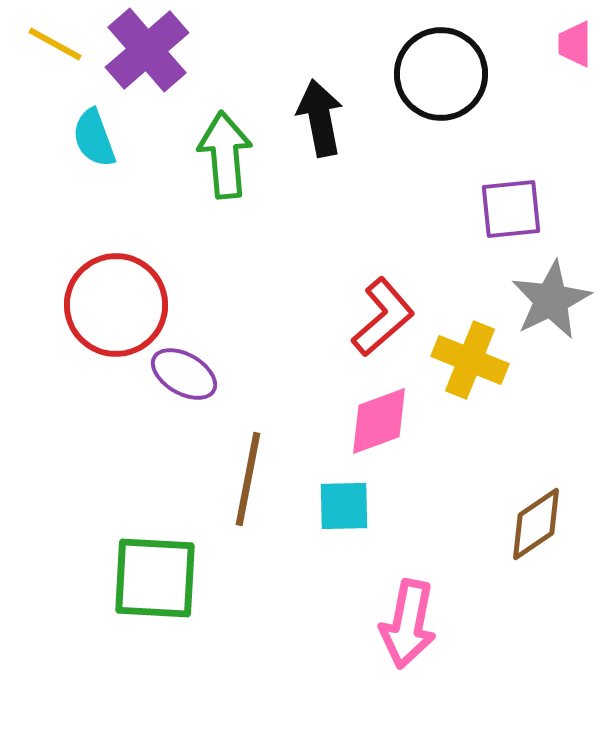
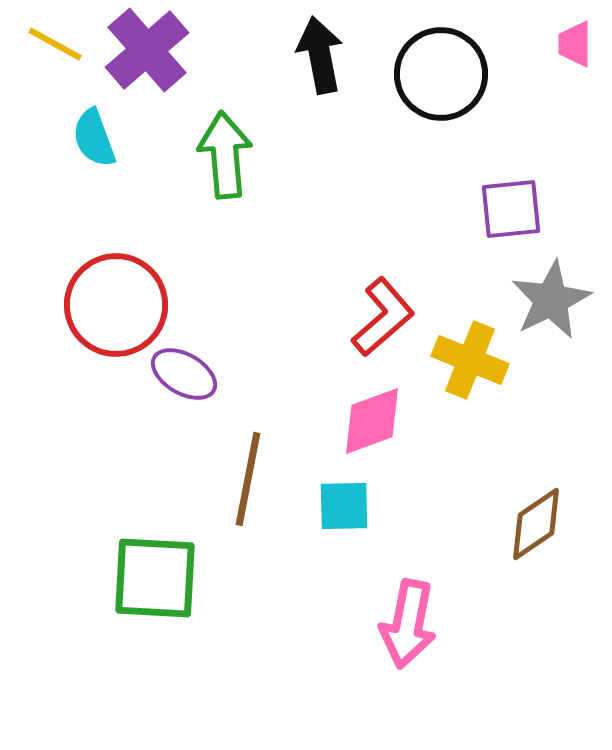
black arrow: moved 63 px up
pink diamond: moved 7 px left
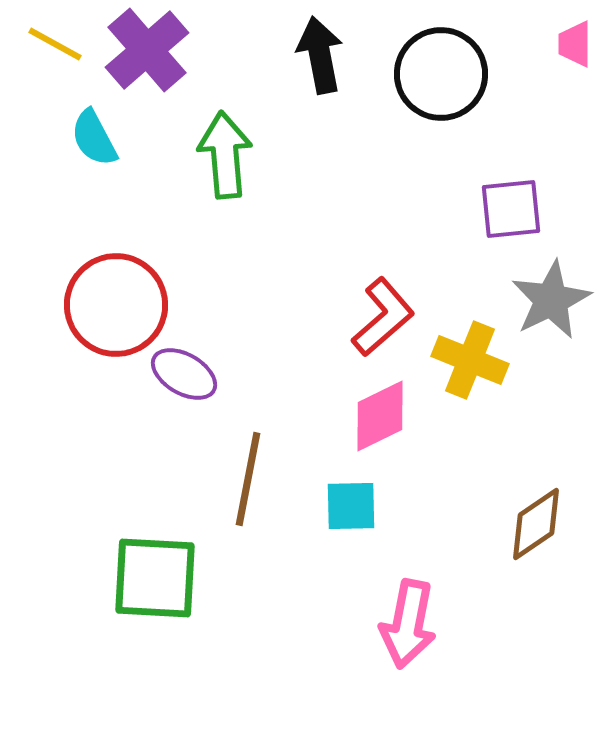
cyan semicircle: rotated 8 degrees counterclockwise
pink diamond: moved 8 px right, 5 px up; rotated 6 degrees counterclockwise
cyan square: moved 7 px right
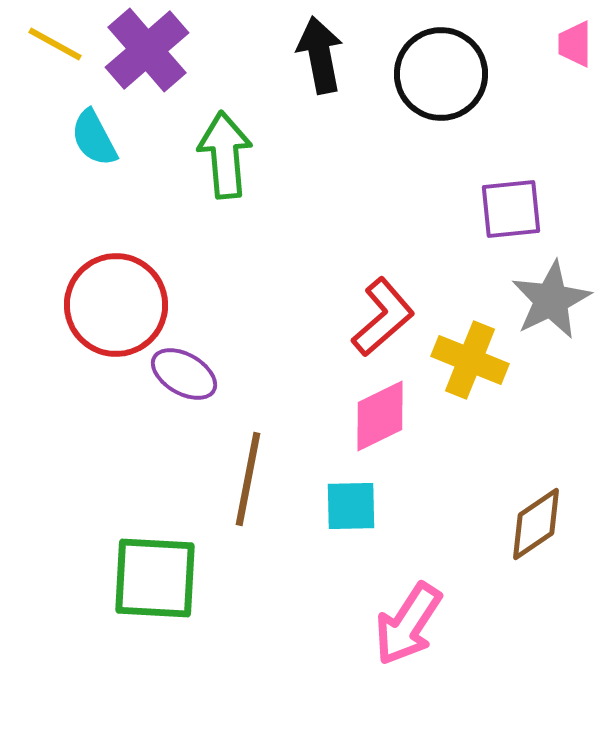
pink arrow: rotated 22 degrees clockwise
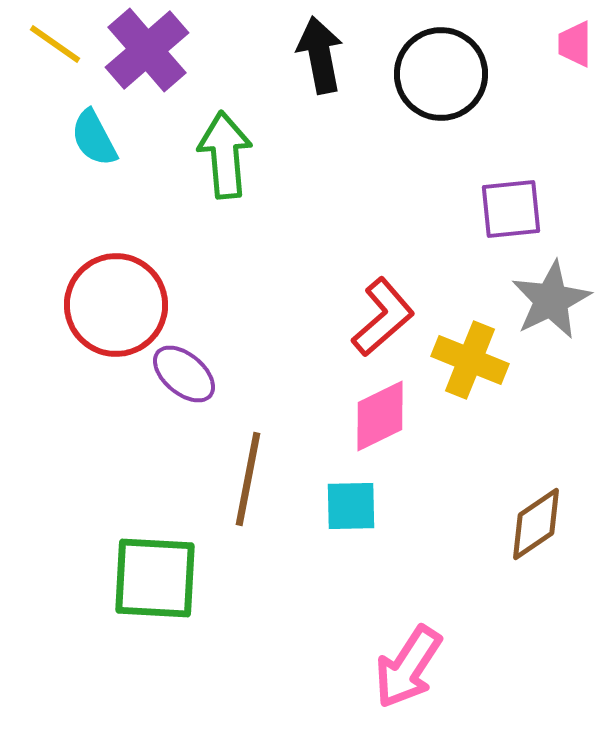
yellow line: rotated 6 degrees clockwise
purple ellipse: rotated 10 degrees clockwise
pink arrow: moved 43 px down
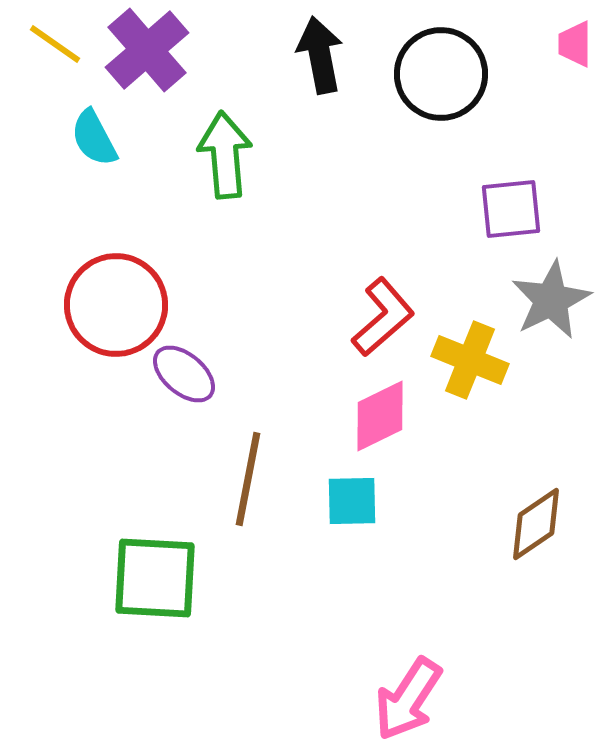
cyan square: moved 1 px right, 5 px up
pink arrow: moved 32 px down
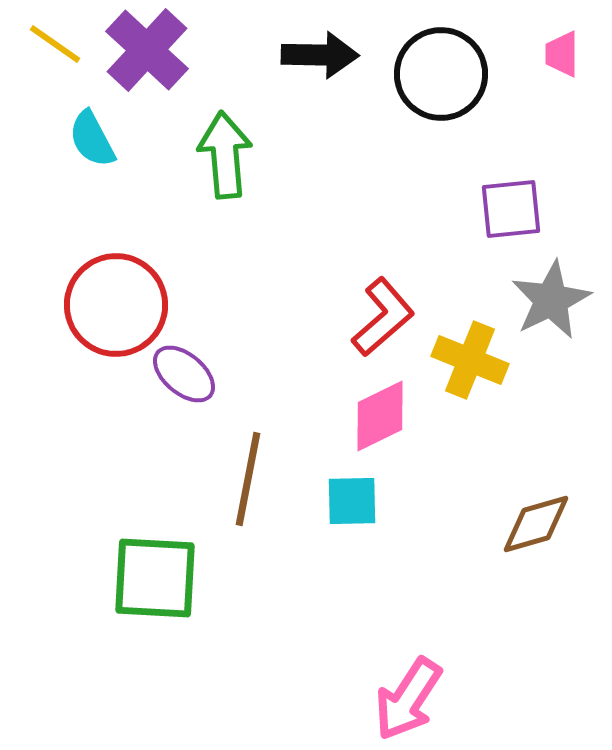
pink trapezoid: moved 13 px left, 10 px down
purple cross: rotated 6 degrees counterclockwise
black arrow: rotated 102 degrees clockwise
cyan semicircle: moved 2 px left, 1 px down
brown diamond: rotated 18 degrees clockwise
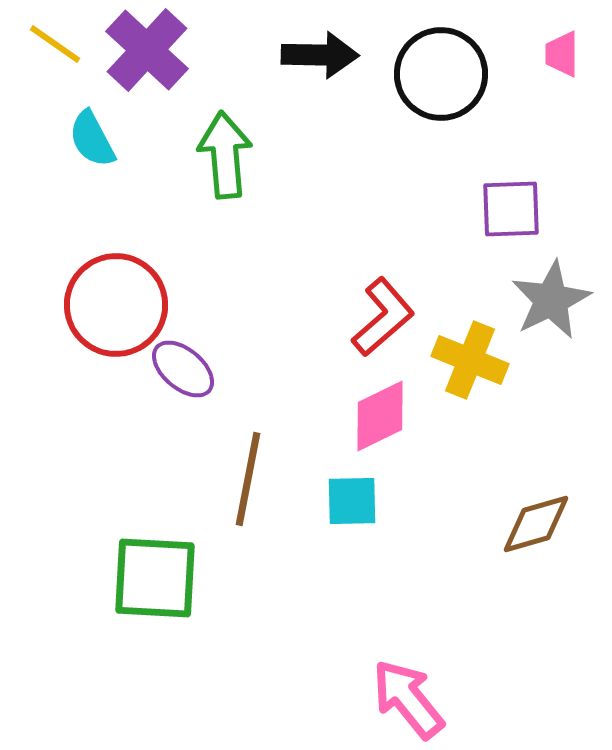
purple square: rotated 4 degrees clockwise
purple ellipse: moved 1 px left, 5 px up
pink arrow: rotated 108 degrees clockwise
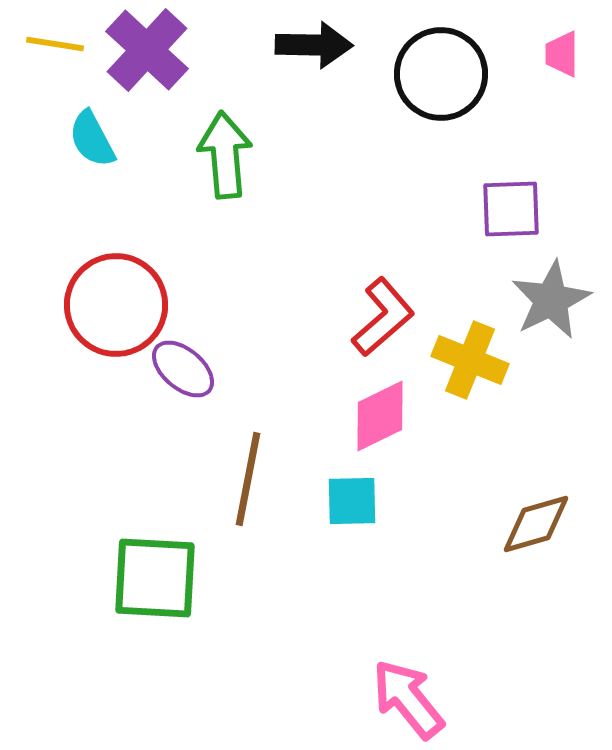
yellow line: rotated 26 degrees counterclockwise
black arrow: moved 6 px left, 10 px up
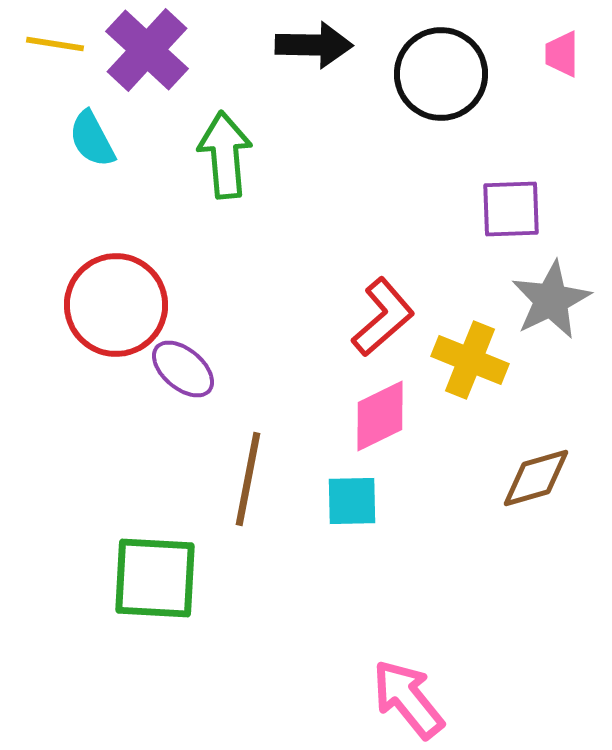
brown diamond: moved 46 px up
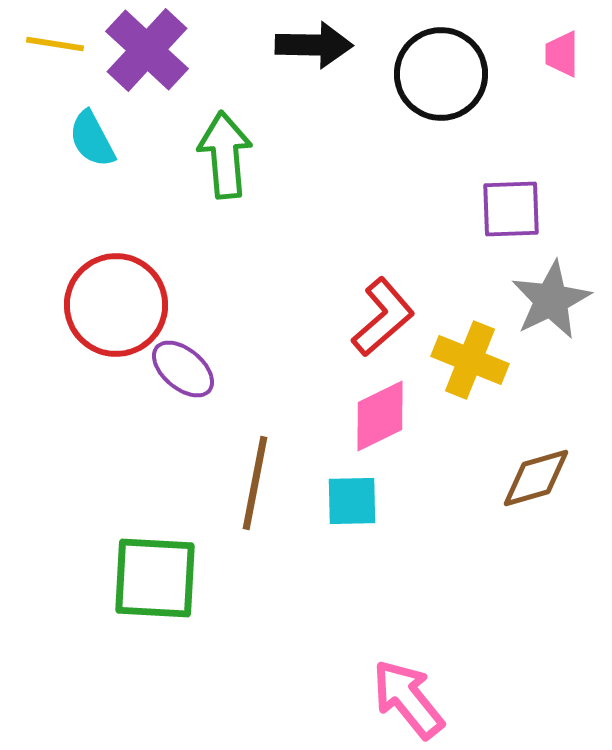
brown line: moved 7 px right, 4 px down
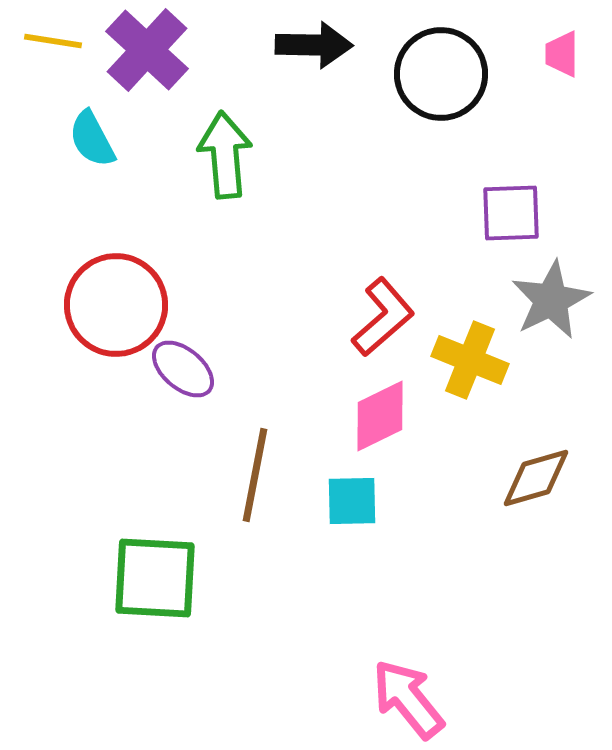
yellow line: moved 2 px left, 3 px up
purple square: moved 4 px down
brown line: moved 8 px up
